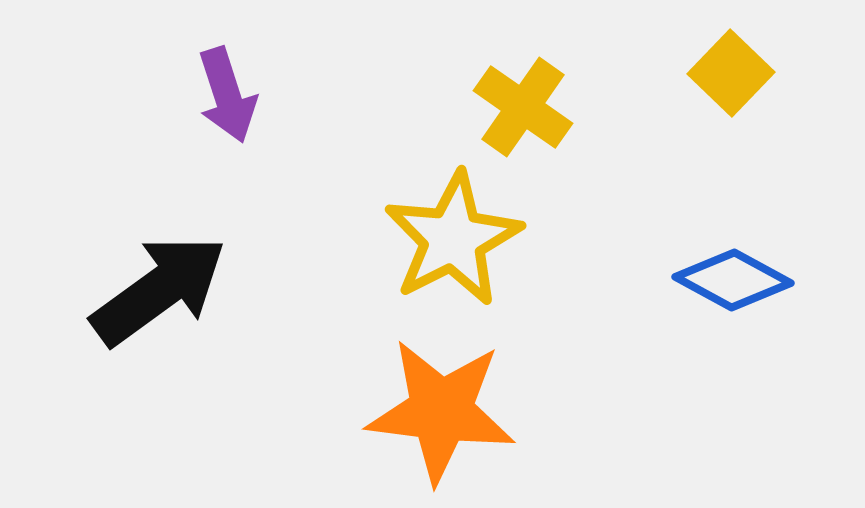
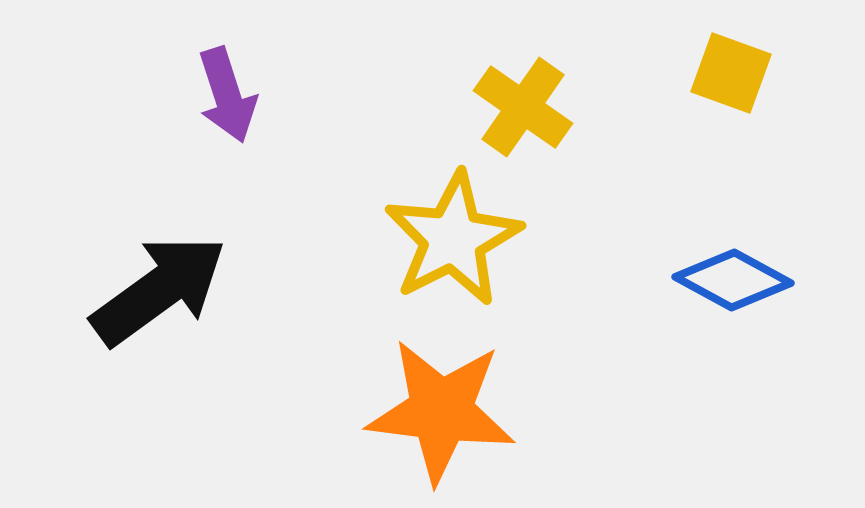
yellow square: rotated 24 degrees counterclockwise
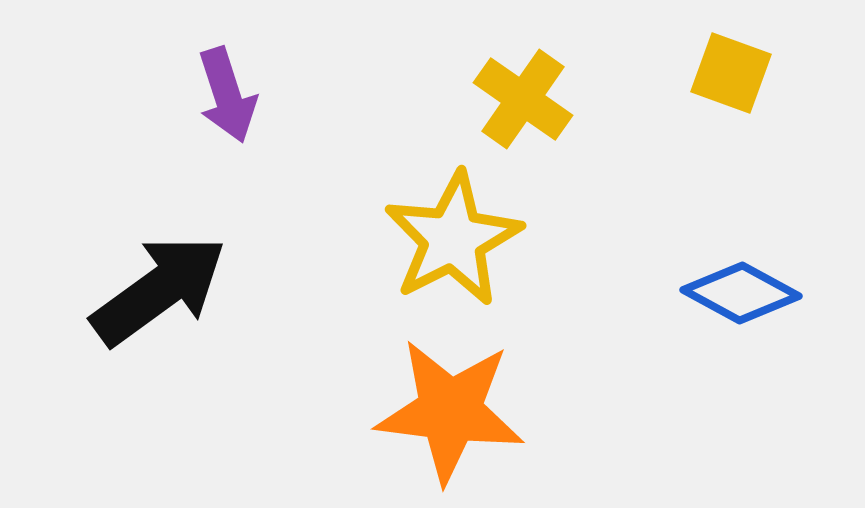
yellow cross: moved 8 px up
blue diamond: moved 8 px right, 13 px down
orange star: moved 9 px right
